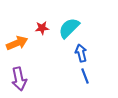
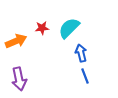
orange arrow: moved 1 px left, 2 px up
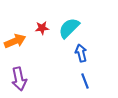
orange arrow: moved 1 px left
blue line: moved 5 px down
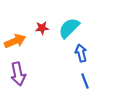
purple arrow: moved 1 px left, 5 px up
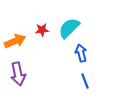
red star: moved 2 px down
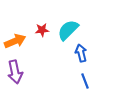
cyan semicircle: moved 1 px left, 2 px down
purple arrow: moved 3 px left, 2 px up
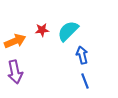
cyan semicircle: moved 1 px down
blue arrow: moved 1 px right, 2 px down
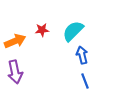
cyan semicircle: moved 5 px right
